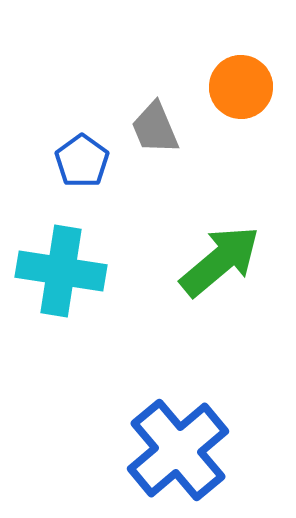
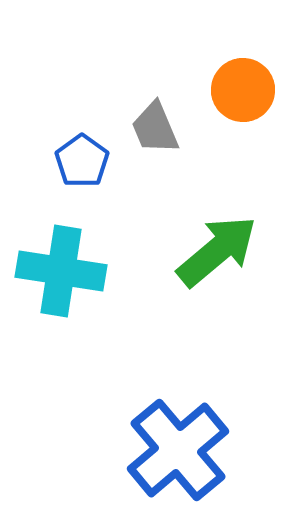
orange circle: moved 2 px right, 3 px down
green arrow: moved 3 px left, 10 px up
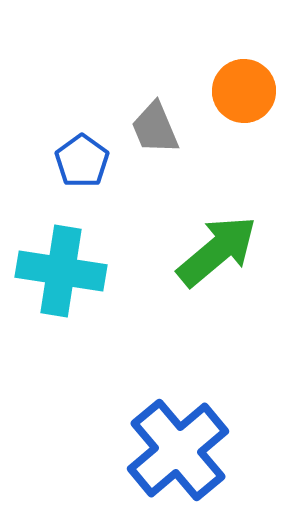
orange circle: moved 1 px right, 1 px down
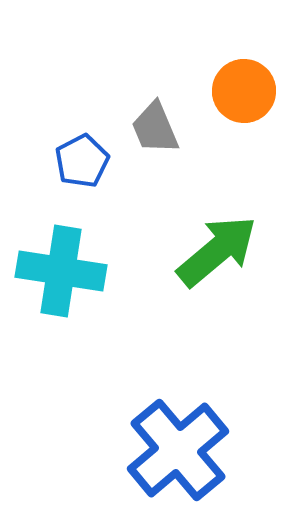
blue pentagon: rotated 8 degrees clockwise
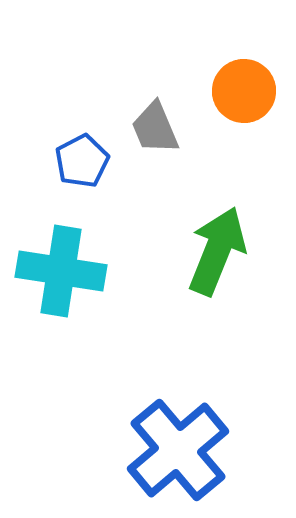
green arrow: rotated 28 degrees counterclockwise
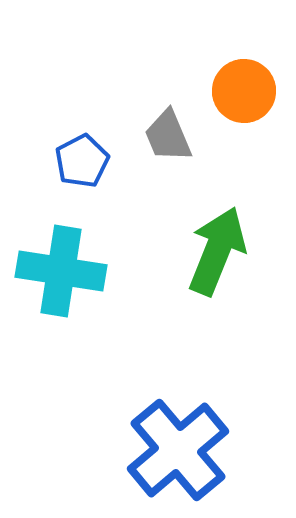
gray trapezoid: moved 13 px right, 8 px down
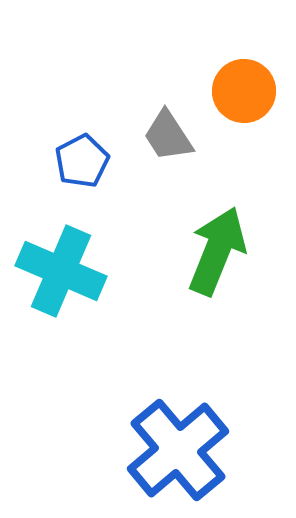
gray trapezoid: rotated 10 degrees counterclockwise
cyan cross: rotated 14 degrees clockwise
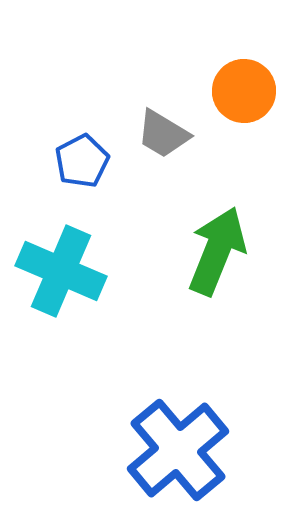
gray trapezoid: moved 5 px left, 2 px up; rotated 26 degrees counterclockwise
